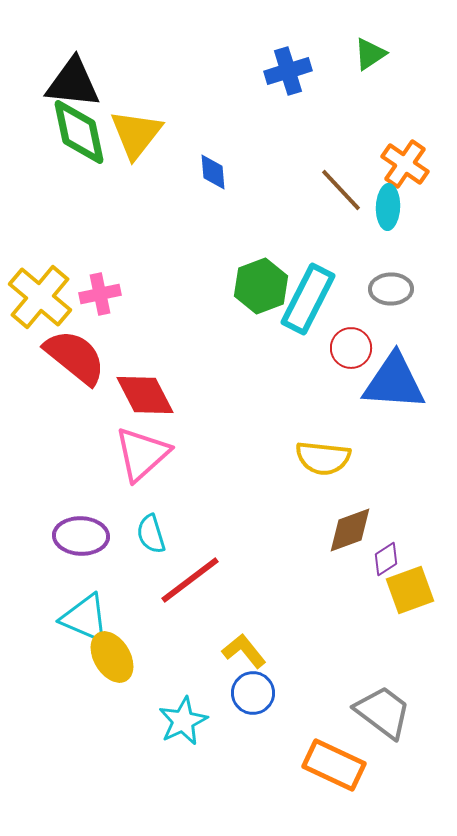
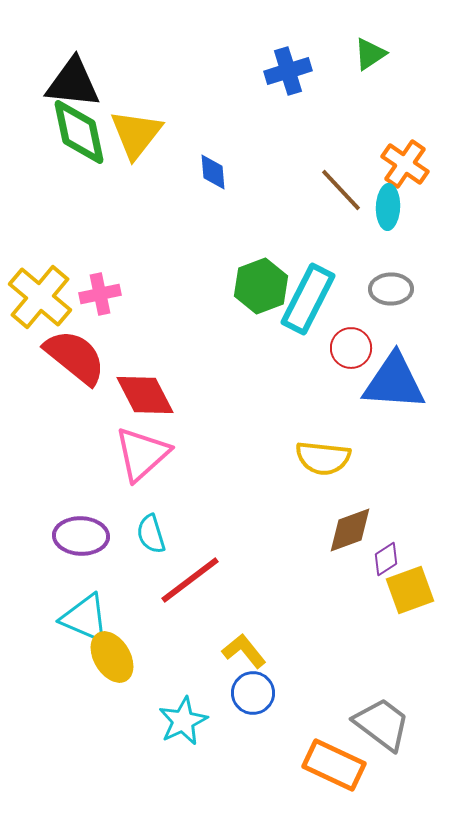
gray trapezoid: moved 1 px left, 12 px down
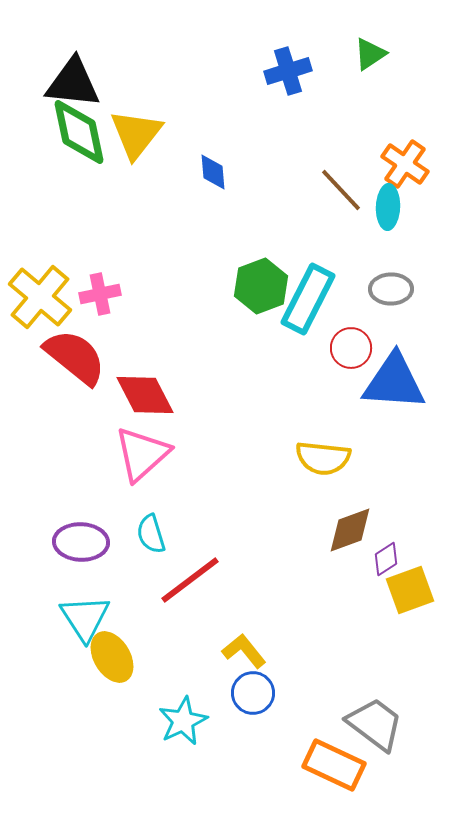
purple ellipse: moved 6 px down
cyan triangle: rotated 34 degrees clockwise
gray trapezoid: moved 7 px left
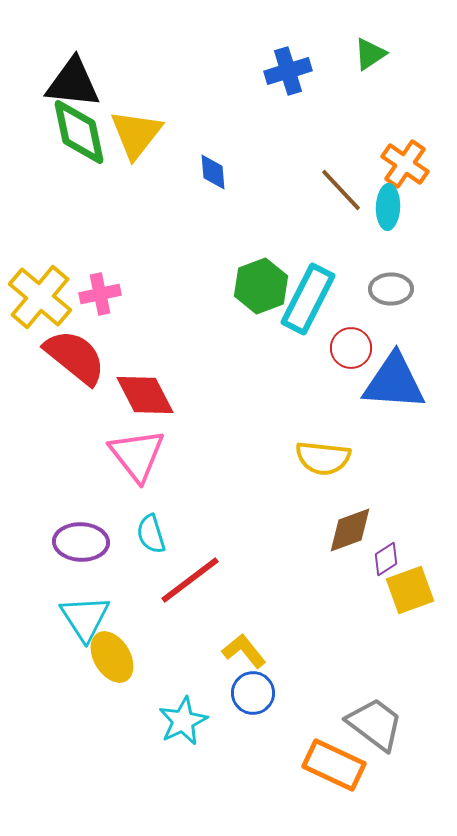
pink triangle: moved 5 px left, 1 px down; rotated 26 degrees counterclockwise
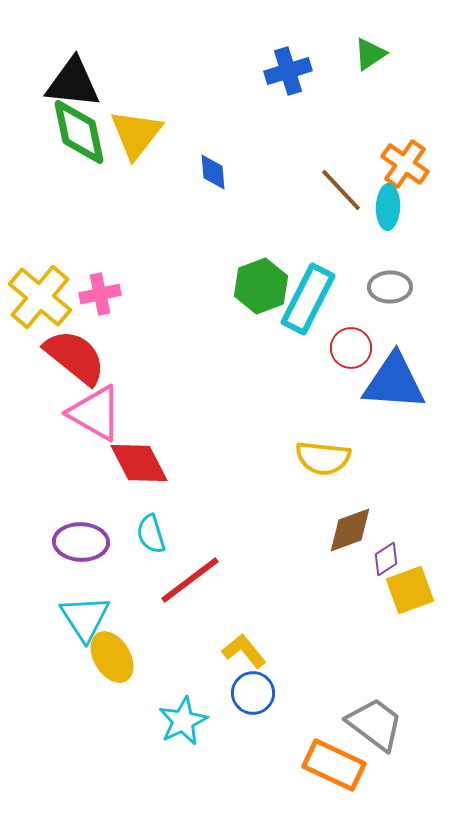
gray ellipse: moved 1 px left, 2 px up
red diamond: moved 6 px left, 68 px down
pink triangle: moved 42 px left, 42 px up; rotated 22 degrees counterclockwise
